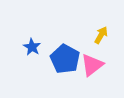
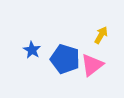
blue star: moved 3 px down
blue pentagon: rotated 12 degrees counterclockwise
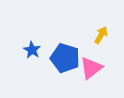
blue pentagon: moved 1 px up
pink triangle: moved 1 px left, 3 px down
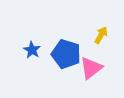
blue pentagon: moved 1 px right, 4 px up
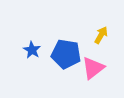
blue pentagon: rotated 8 degrees counterclockwise
pink triangle: moved 2 px right
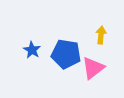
yellow arrow: rotated 24 degrees counterclockwise
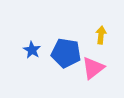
blue pentagon: moved 1 px up
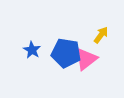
yellow arrow: rotated 30 degrees clockwise
pink triangle: moved 7 px left, 9 px up
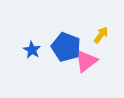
blue pentagon: moved 6 px up; rotated 12 degrees clockwise
pink triangle: moved 2 px down
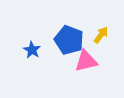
blue pentagon: moved 3 px right, 7 px up
pink triangle: rotated 25 degrees clockwise
